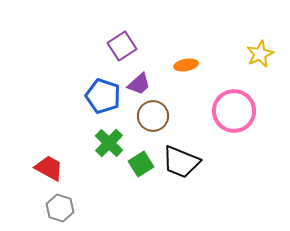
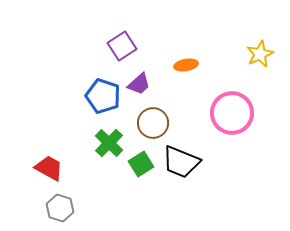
pink circle: moved 2 px left, 2 px down
brown circle: moved 7 px down
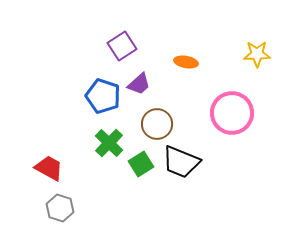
yellow star: moved 3 px left; rotated 24 degrees clockwise
orange ellipse: moved 3 px up; rotated 20 degrees clockwise
brown circle: moved 4 px right, 1 px down
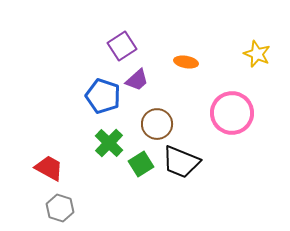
yellow star: rotated 24 degrees clockwise
purple trapezoid: moved 2 px left, 4 px up
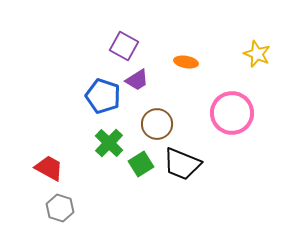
purple square: moved 2 px right; rotated 28 degrees counterclockwise
purple trapezoid: rotated 10 degrees clockwise
black trapezoid: moved 1 px right, 2 px down
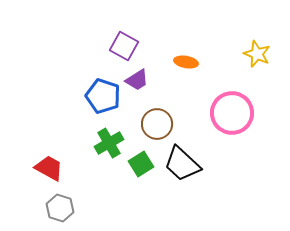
green cross: rotated 16 degrees clockwise
black trapezoid: rotated 21 degrees clockwise
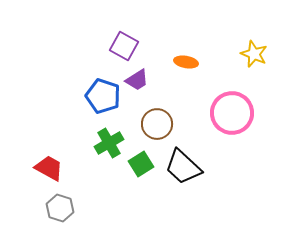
yellow star: moved 3 px left
black trapezoid: moved 1 px right, 3 px down
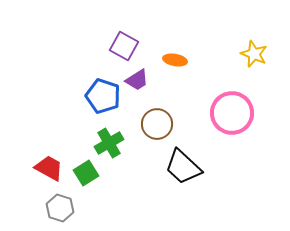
orange ellipse: moved 11 px left, 2 px up
green square: moved 55 px left, 9 px down
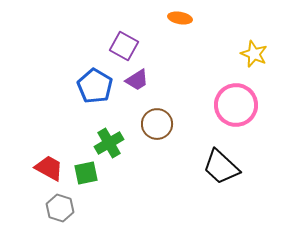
orange ellipse: moved 5 px right, 42 px up
blue pentagon: moved 8 px left, 10 px up; rotated 12 degrees clockwise
pink circle: moved 4 px right, 8 px up
black trapezoid: moved 38 px right
green square: rotated 20 degrees clockwise
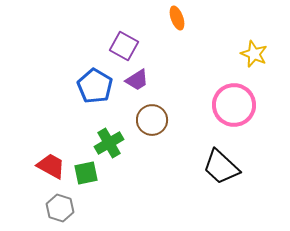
orange ellipse: moved 3 px left; rotated 60 degrees clockwise
pink circle: moved 2 px left
brown circle: moved 5 px left, 4 px up
red trapezoid: moved 2 px right, 2 px up
